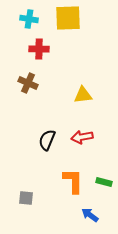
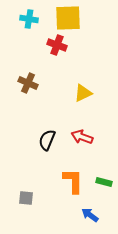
red cross: moved 18 px right, 4 px up; rotated 18 degrees clockwise
yellow triangle: moved 2 px up; rotated 18 degrees counterclockwise
red arrow: rotated 30 degrees clockwise
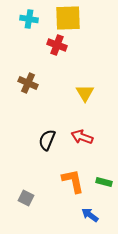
yellow triangle: moved 2 px right; rotated 36 degrees counterclockwise
orange L-shape: rotated 12 degrees counterclockwise
gray square: rotated 21 degrees clockwise
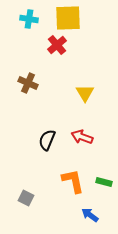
red cross: rotated 30 degrees clockwise
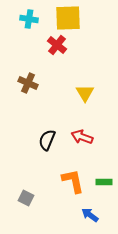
red cross: rotated 12 degrees counterclockwise
green rectangle: rotated 14 degrees counterclockwise
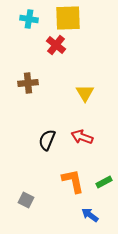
red cross: moved 1 px left
brown cross: rotated 30 degrees counterclockwise
green rectangle: rotated 28 degrees counterclockwise
gray square: moved 2 px down
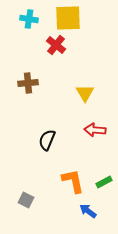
red arrow: moved 13 px right, 7 px up; rotated 15 degrees counterclockwise
blue arrow: moved 2 px left, 4 px up
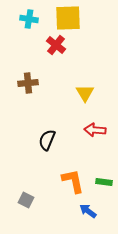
green rectangle: rotated 35 degrees clockwise
